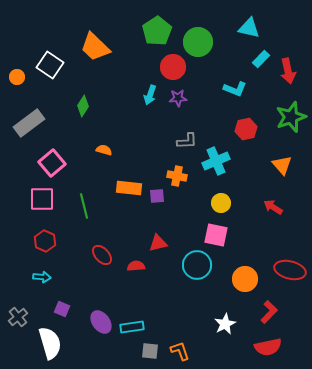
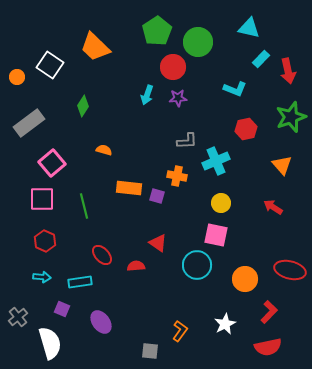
cyan arrow at (150, 95): moved 3 px left
purple square at (157, 196): rotated 21 degrees clockwise
red triangle at (158, 243): rotated 48 degrees clockwise
cyan rectangle at (132, 327): moved 52 px left, 45 px up
orange L-shape at (180, 351): moved 20 px up; rotated 55 degrees clockwise
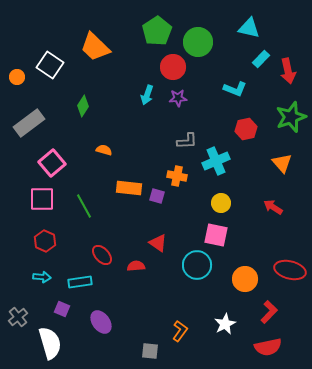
orange triangle at (282, 165): moved 2 px up
green line at (84, 206): rotated 15 degrees counterclockwise
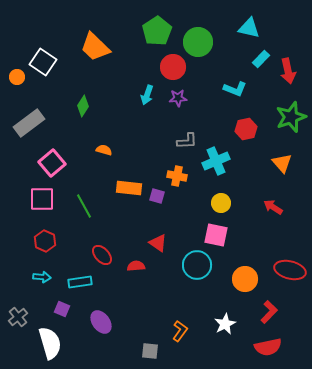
white square at (50, 65): moved 7 px left, 3 px up
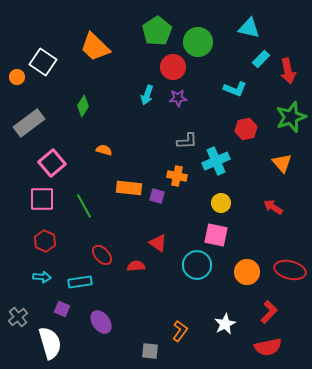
orange circle at (245, 279): moved 2 px right, 7 px up
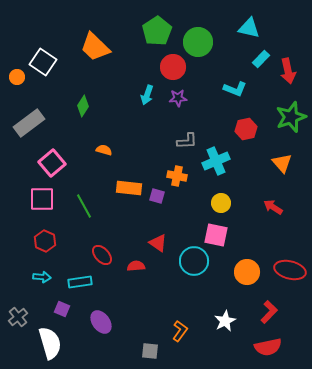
cyan circle at (197, 265): moved 3 px left, 4 px up
white star at (225, 324): moved 3 px up
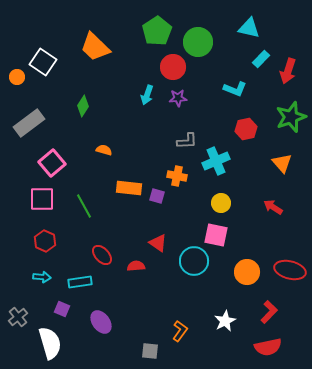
red arrow at (288, 71): rotated 30 degrees clockwise
